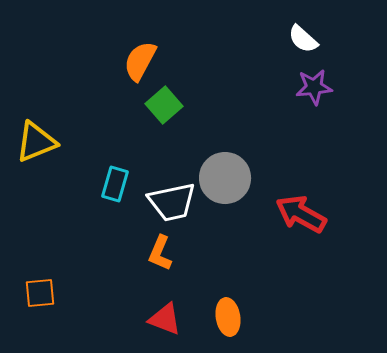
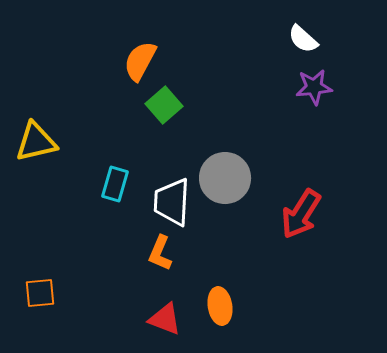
yellow triangle: rotated 9 degrees clockwise
white trapezoid: rotated 105 degrees clockwise
red arrow: rotated 87 degrees counterclockwise
orange ellipse: moved 8 px left, 11 px up
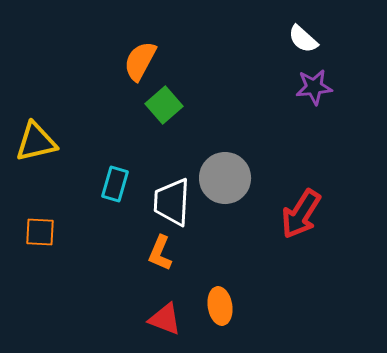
orange square: moved 61 px up; rotated 8 degrees clockwise
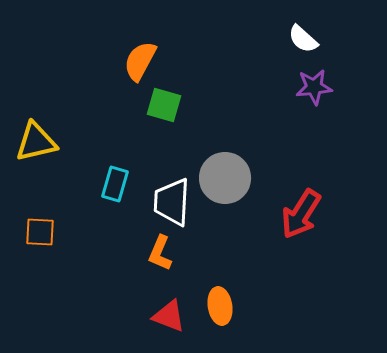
green square: rotated 33 degrees counterclockwise
red triangle: moved 4 px right, 3 px up
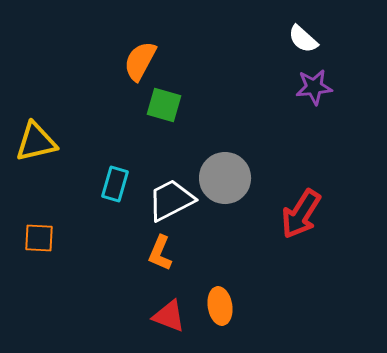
white trapezoid: moved 1 px left, 2 px up; rotated 60 degrees clockwise
orange square: moved 1 px left, 6 px down
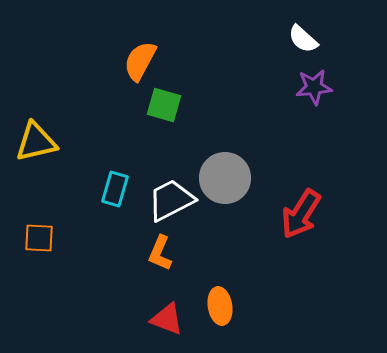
cyan rectangle: moved 5 px down
red triangle: moved 2 px left, 3 px down
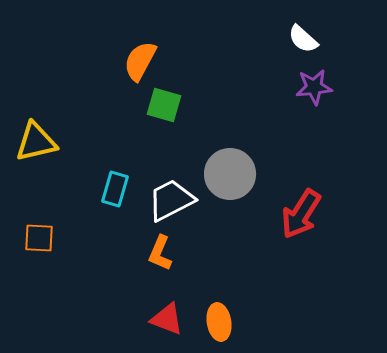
gray circle: moved 5 px right, 4 px up
orange ellipse: moved 1 px left, 16 px down
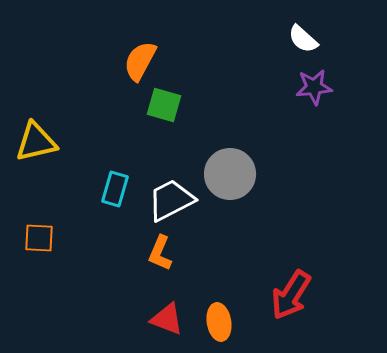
red arrow: moved 10 px left, 81 px down
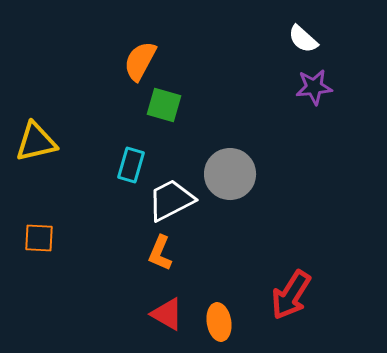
cyan rectangle: moved 16 px right, 24 px up
red triangle: moved 5 px up; rotated 9 degrees clockwise
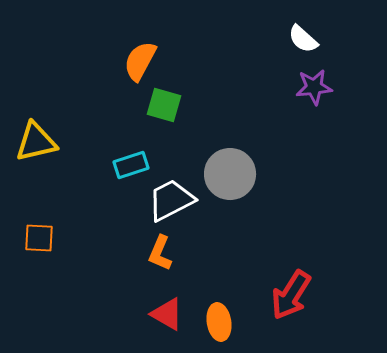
cyan rectangle: rotated 56 degrees clockwise
